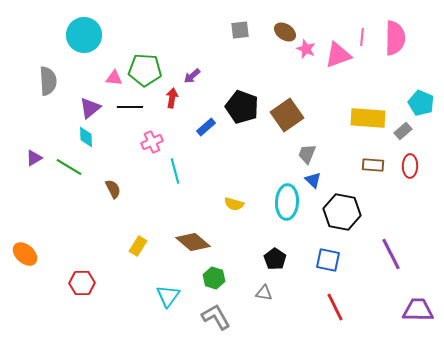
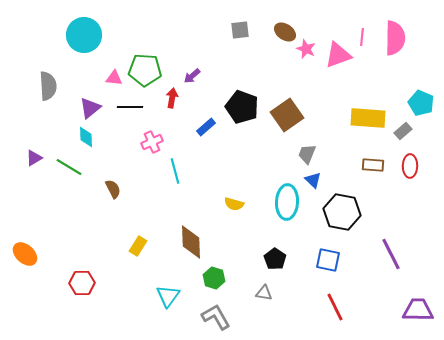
gray semicircle at (48, 81): moved 5 px down
brown diamond at (193, 242): moved 2 px left; rotated 48 degrees clockwise
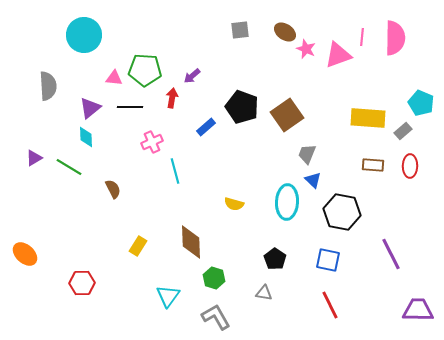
red line at (335, 307): moved 5 px left, 2 px up
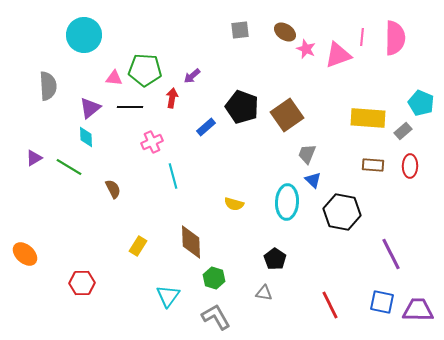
cyan line at (175, 171): moved 2 px left, 5 px down
blue square at (328, 260): moved 54 px right, 42 px down
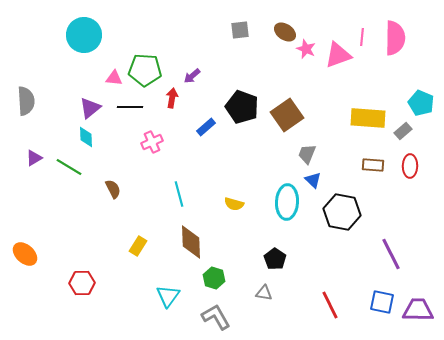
gray semicircle at (48, 86): moved 22 px left, 15 px down
cyan line at (173, 176): moved 6 px right, 18 px down
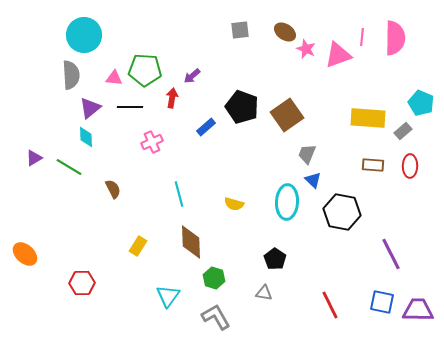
gray semicircle at (26, 101): moved 45 px right, 26 px up
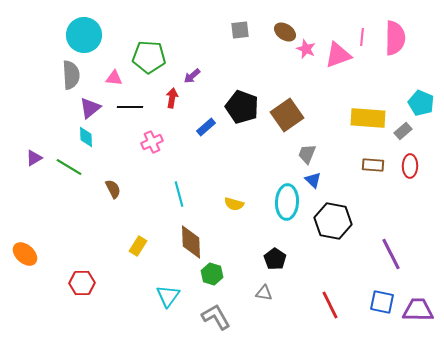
green pentagon at (145, 70): moved 4 px right, 13 px up
black hexagon at (342, 212): moved 9 px left, 9 px down
green hexagon at (214, 278): moved 2 px left, 4 px up
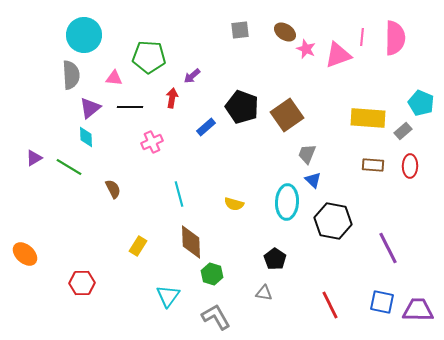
purple line at (391, 254): moved 3 px left, 6 px up
